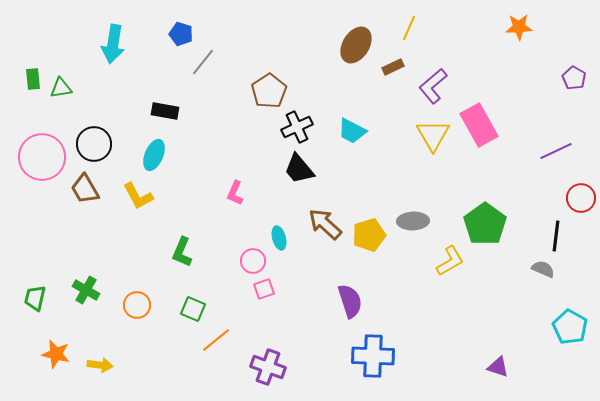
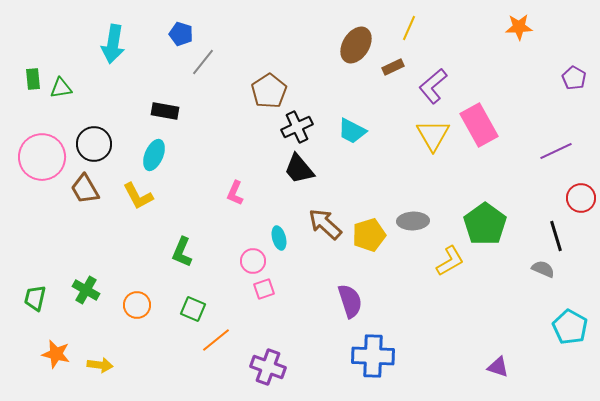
black line at (556, 236): rotated 24 degrees counterclockwise
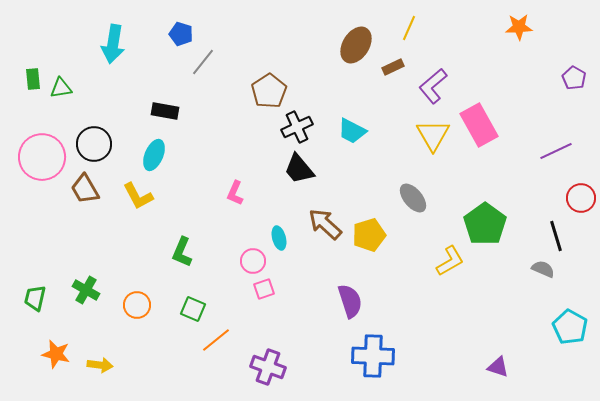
gray ellipse at (413, 221): moved 23 px up; rotated 52 degrees clockwise
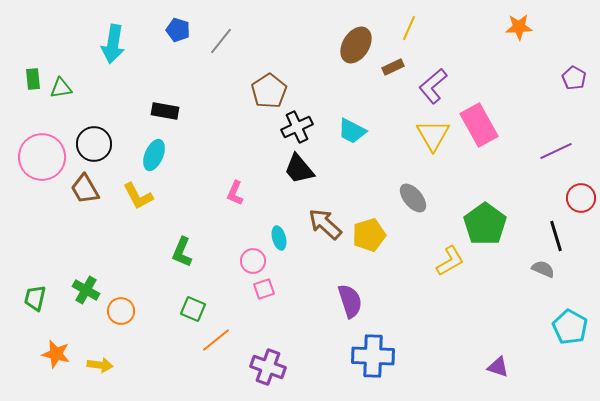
blue pentagon at (181, 34): moved 3 px left, 4 px up
gray line at (203, 62): moved 18 px right, 21 px up
orange circle at (137, 305): moved 16 px left, 6 px down
